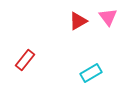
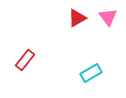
red triangle: moved 1 px left, 3 px up
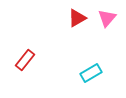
pink triangle: moved 1 px left, 1 px down; rotated 18 degrees clockwise
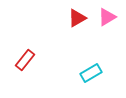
pink triangle: moved 1 px up; rotated 18 degrees clockwise
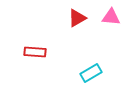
pink triangle: moved 4 px right; rotated 36 degrees clockwise
red rectangle: moved 10 px right, 8 px up; rotated 55 degrees clockwise
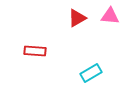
pink triangle: moved 1 px left, 1 px up
red rectangle: moved 1 px up
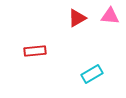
red rectangle: rotated 10 degrees counterclockwise
cyan rectangle: moved 1 px right, 1 px down
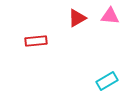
red rectangle: moved 1 px right, 10 px up
cyan rectangle: moved 15 px right, 7 px down
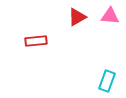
red triangle: moved 1 px up
cyan rectangle: rotated 40 degrees counterclockwise
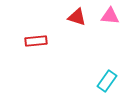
red triangle: rotated 48 degrees clockwise
cyan rectangle: rotated 15 degrees clockwise
